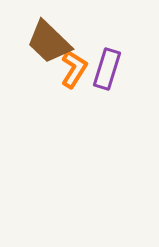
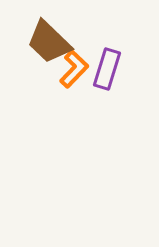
orange L-shape: rotated 12 degrees clockwise
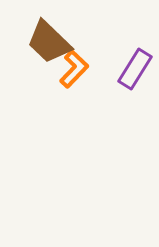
purple rectangle: moved 28 px right; rotated 15 degrees clockwise
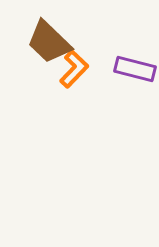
purple rectangle: rotated 72 degrees clockwise
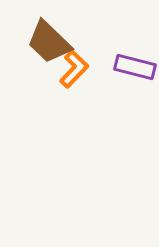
purple rectangle: moved 2 px up
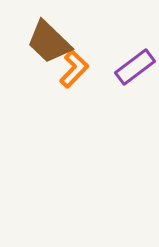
purple rectangle: rotated 51 degrees counterclockwise
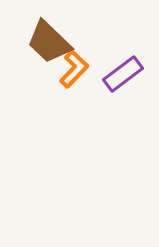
purple rectangle: moved 12 px left, 7 px down
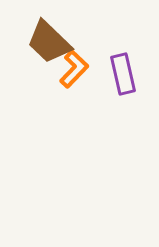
purple rectangle: rotated 66 degrees counterclockwise
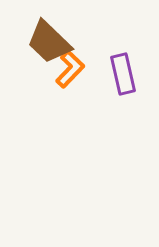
orange L-shape: moved 4 px left
